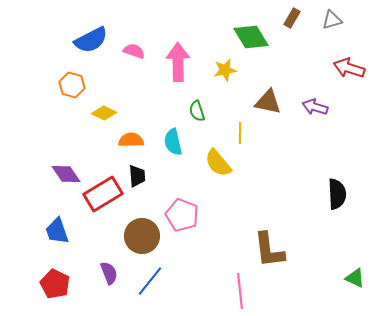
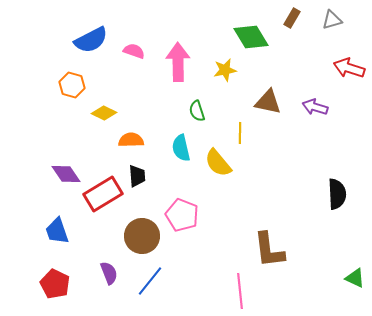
cyan semicircle: moved 8 px right, 6 px down
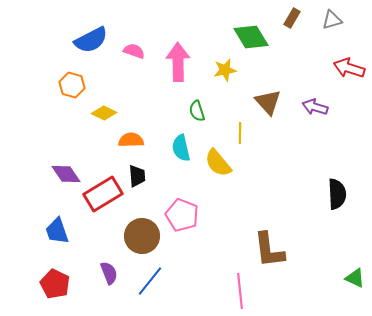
brown triangle: rotated 36 degrees clockwise
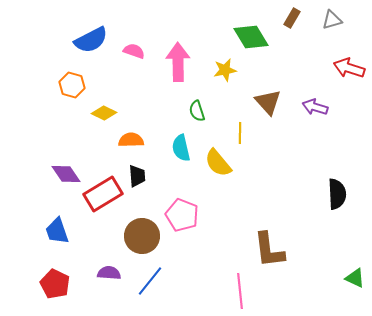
purple semicircle: rotated 65 degrees counterclockwise
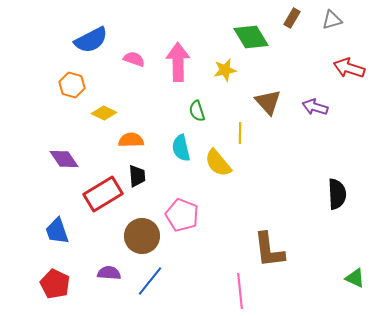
pink semicircle: moved 8 px down
purple diamond: moved 2 px left, 15 px up
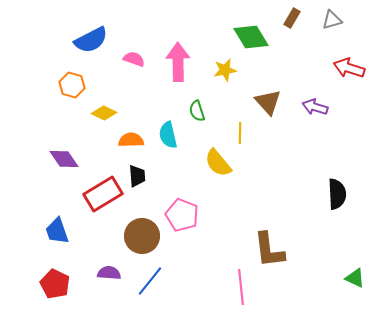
cyan semicircle: moved 13 px left, 13 px up
pink line: moved 1 px right, 4 px up
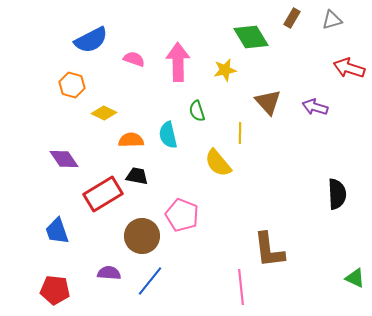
black trapezoid: rotated 75 degrees counterclockwise
red pentagon: moved 6 px down; rotated 20 degrees counterclockwise
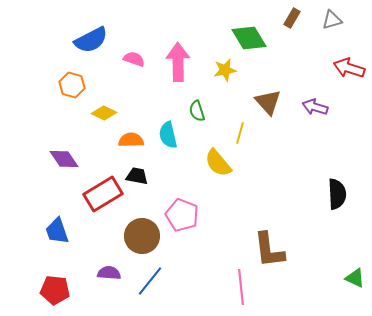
green diamond: moved 2 px left, 1 px down
yellow line: rotated 15 degrees clockwise
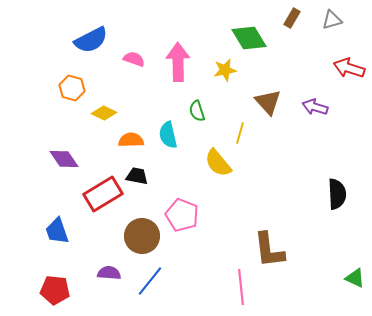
orange hexagon: moved 3 px down
